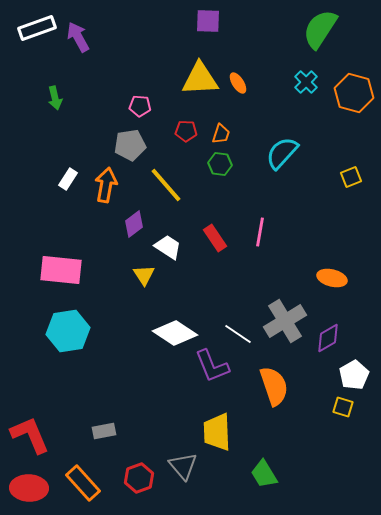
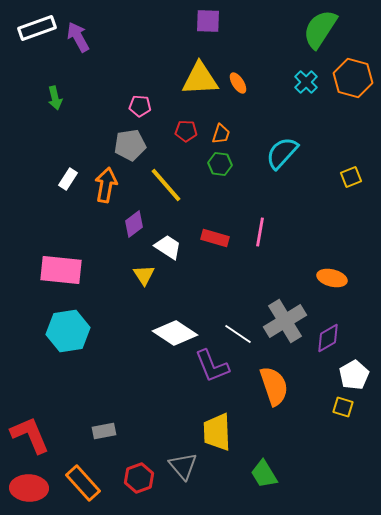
orange hexagon at (354, 93): moved 1 px left, 15 px up
red rectangle at (215, 238): rotated 40 degrees counterclockwise
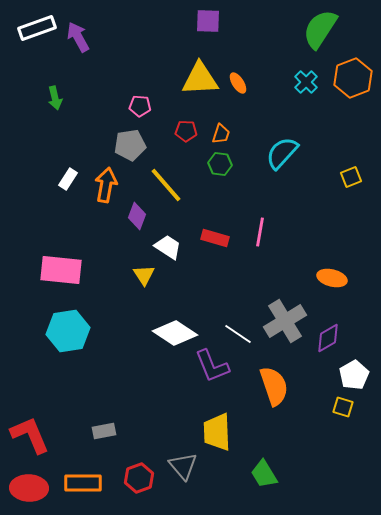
orange hexagon at (353, 78): rotated 24 degrees clockwise
purple diamond at (134, 224): moved 3 px right, 8 px up; rotated 32 degrees counterclockwise
orange rectangle at (83, 483): rotated 48 degrees counterclockwise
